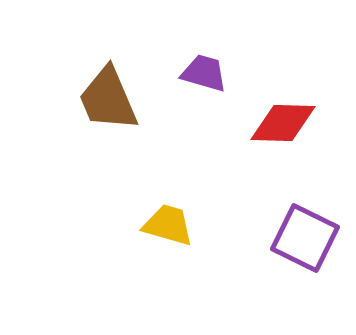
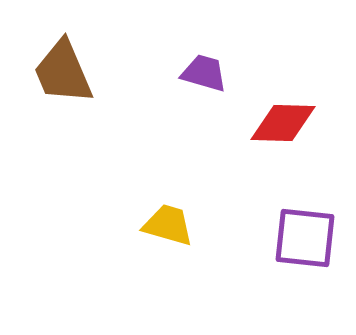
brown trapezoid: moved 45 px left, 27 px up
purple square: rotated 20 degrees counterclockwise
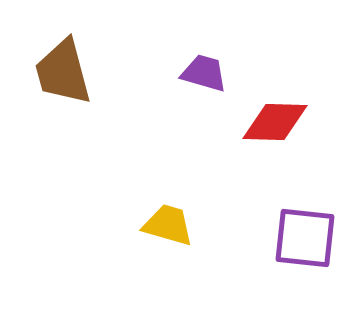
brown trapezoid: rotated 8 degrees clockwise
red diamond: moved 8 px left, 1 px up
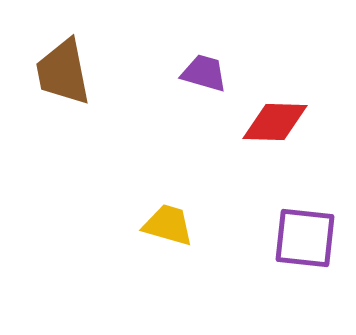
brown trapezoid: rotated 4 degrees clockwise
